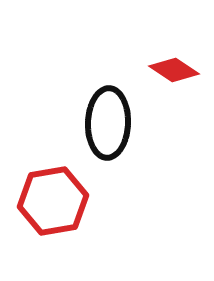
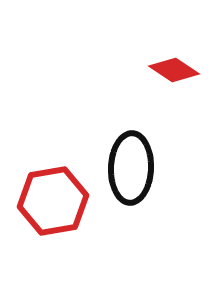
black ellipse: moved 23 px right, 45 px down
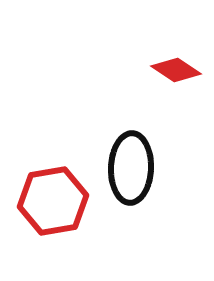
red diamond: moved 2 px right
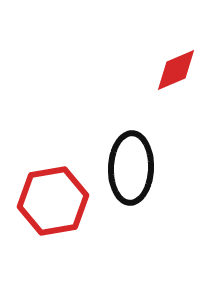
red diamond: rotated 57 degrees counterclockwise
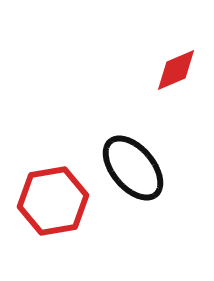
black ellipse: moved 2 px right; rotated 42 degrees counterclockwise
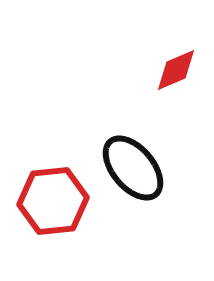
red hexagon: rotated 4 degrees clockwise
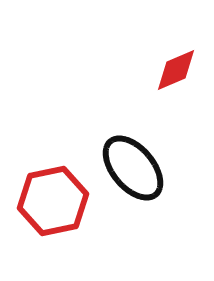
red hexagon: rotated 6 degrees counterclockwise
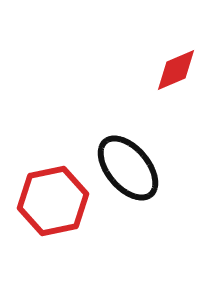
black ellipse: moved 5 px left
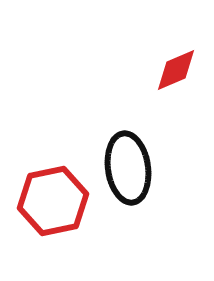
black ellipse: rotated 32 degrees clockwise
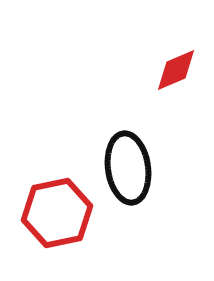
red hexagon: moved 4 px right, 12 px down
